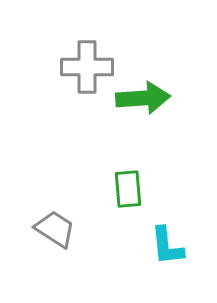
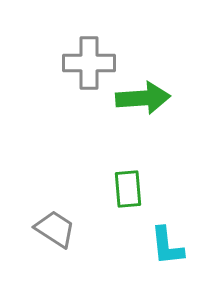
gray cross: moved 2 px right, 4 px up
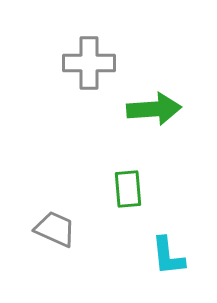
green arrow: moved 11 px right, 11 px down
gray trapezoid: rotated 9 degrees counterclockwise
cyan L-shape: moved 1 px right, 10 px down
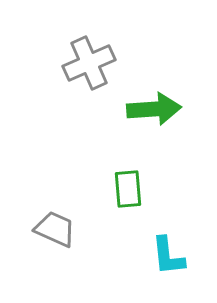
gray cross: rotated 24 degrees counterclockwise
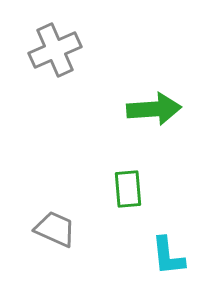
gray cross: moved 34 px left, 13 px up
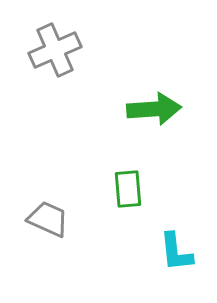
gray trapezoid: moved 7 px left, 10 px up
cyan L-shape: moved 8 px right, 4 px up
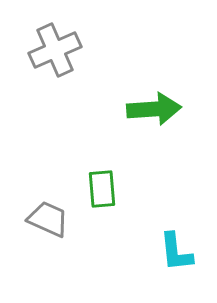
green rectangle: moved 26 px left
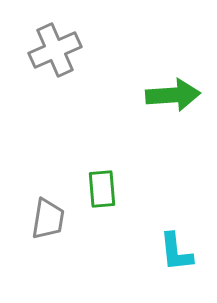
green arrow: moved 19 px right, 14 px up
gray trapezoid: rotated 75 degrees clockwise
